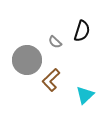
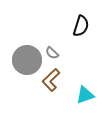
black semicircle: moved 1 px left, 5 px up
gray semicircle: moved 3 px left, 11 px down
cyan triangle: rotated 24 degrees clockwise
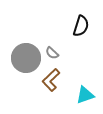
gray circle: moved 1 px left, 2 px up
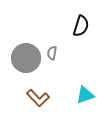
gray semicircle: rotated 56 degrees clockwise
brown L-shape: moved 13 px left, 18 px down; rotated 90 degrees counterclockwise
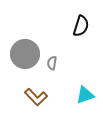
gray semicircle: moved 10 px down
gray circle: moved 1 px left, 4 px up
brown L-shape: moved 2 px left, 1 px up
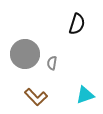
black semicircle: moved 4 px left, 2 px up
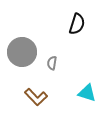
gray circle: moved 3 px left, 2 px up
cyan triangle: moved 2 px right, 2 px up; rotated 36 degrees clockwise
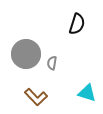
gray circle: moved 4 px right, 2 px down
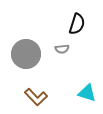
gray semicircle: moved 10 px right, 14 px up; rotated 104 degrees counterclockwise
